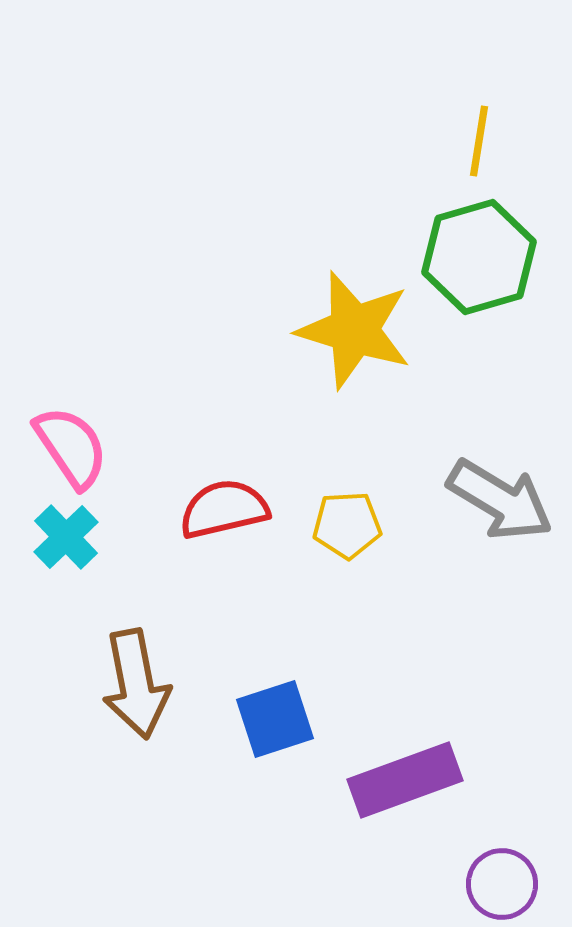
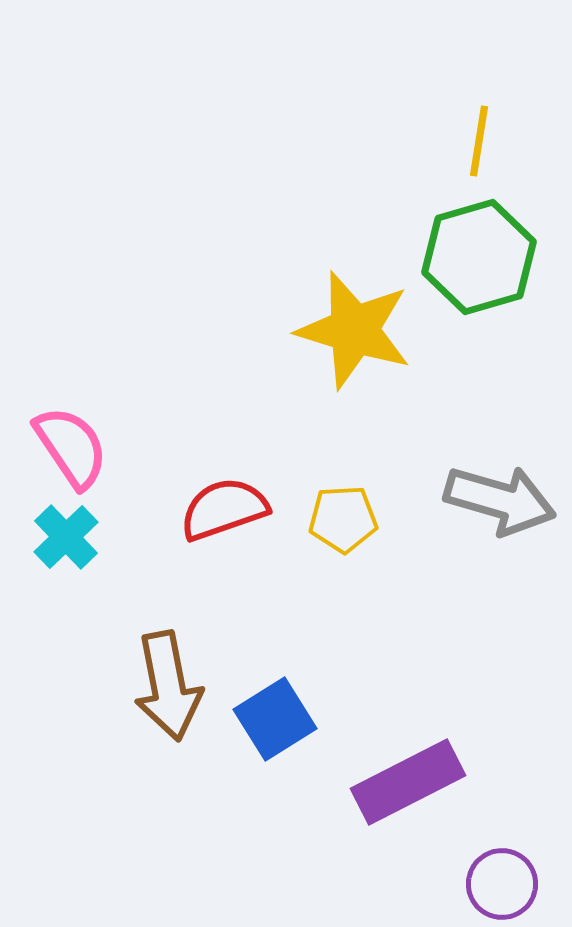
gray arrow: rotated 15 degrees counterclockwise
red semicircle: rotated 6 degrees counterclockwise
yellow pentagon: moved 4 px left, 6 px up
brown arrow: moved 32 px right, 2 px down
blue square: rotated 14 degrees counterclockwise
purple rectangle: moved 3 px right, 2 px down; rotated 7 degrees counterclockwise
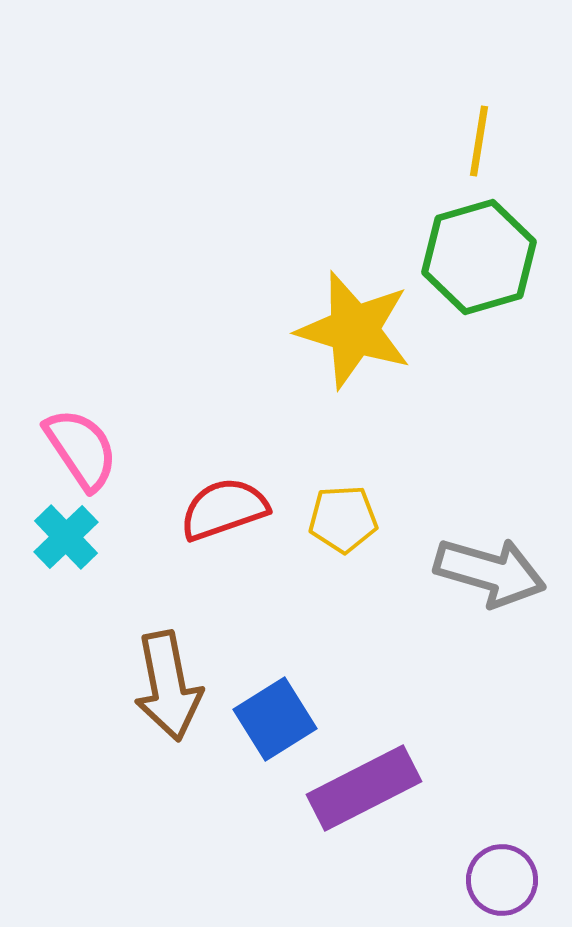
pink semicircle: moved 10 px right, 2 px down
gray arrow: moved 10 px left, 72 px down
purple rectangle: moved 44 px left, 6 px down
purple circle: moved 4 px up
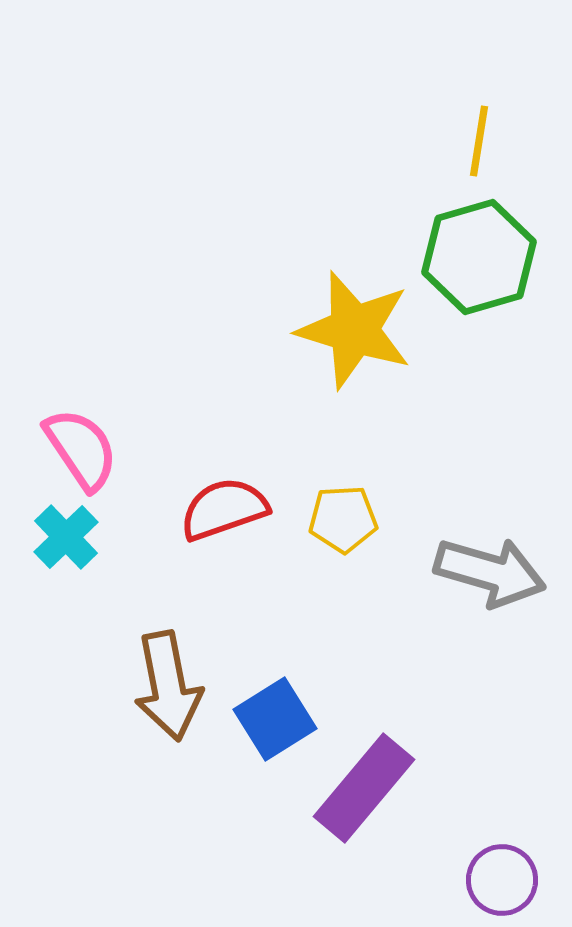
purple rectangle: rotated 23 degrees counterclockwise
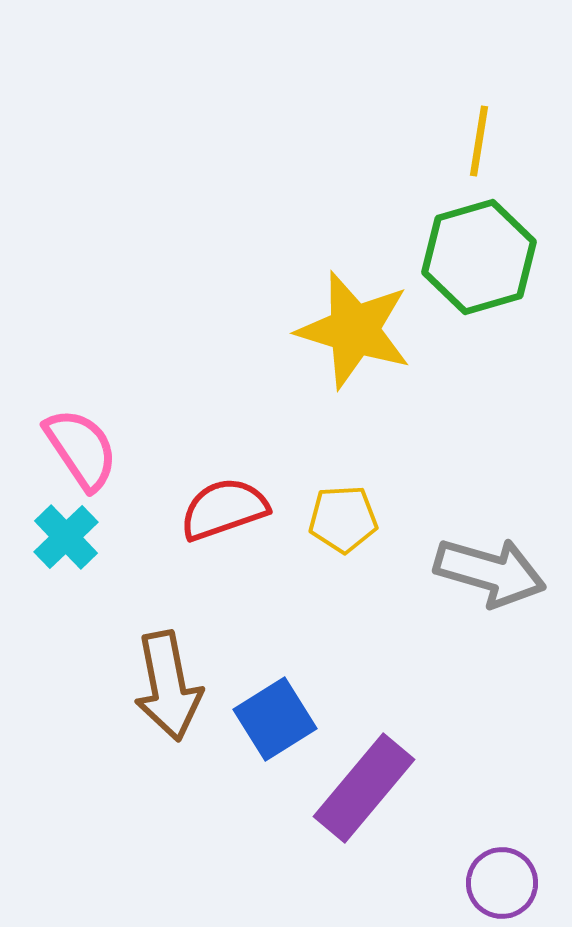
purple circle: moved 3 px down
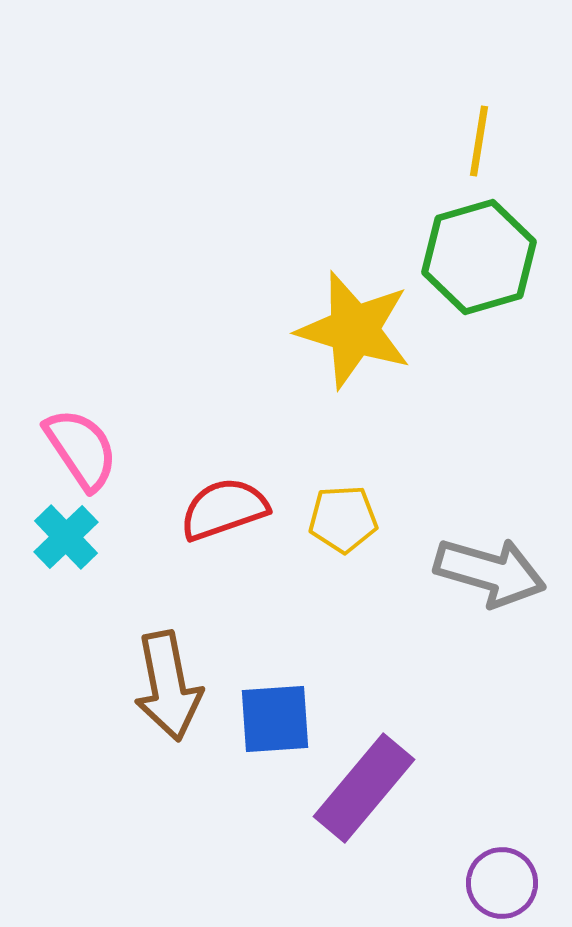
blue square: rotated 28 degrees clockwise
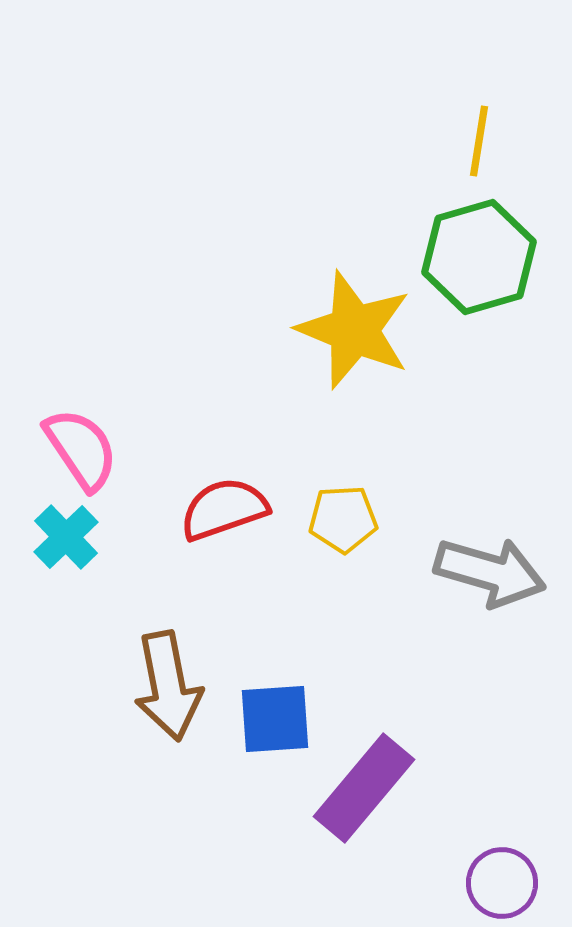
yellow star: rotated 5 degrees clockwise
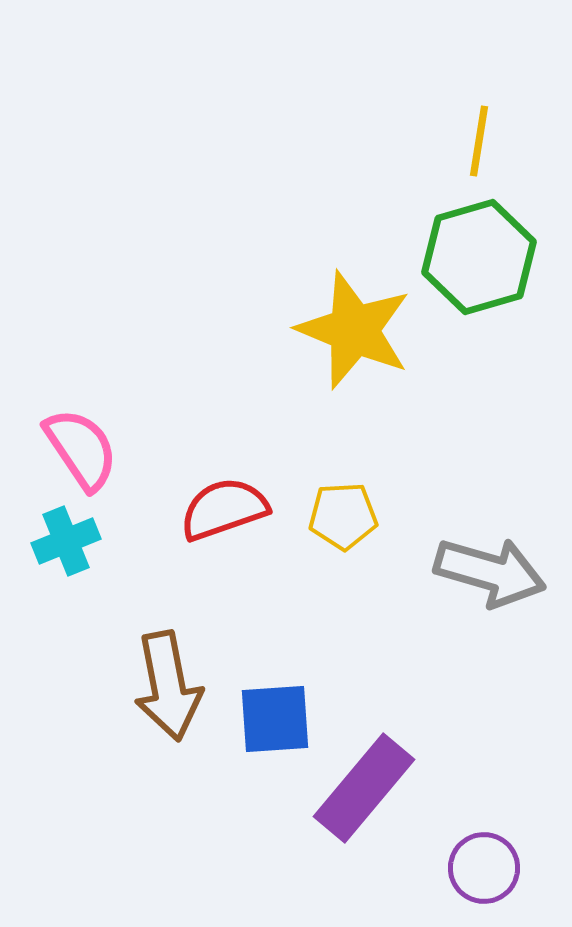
yellow pentagon: moved 3 px up
cyan cross: moved 4 px down; rotated 22 degrees clockwise
purple circle: moved 18 px left, 15 px up
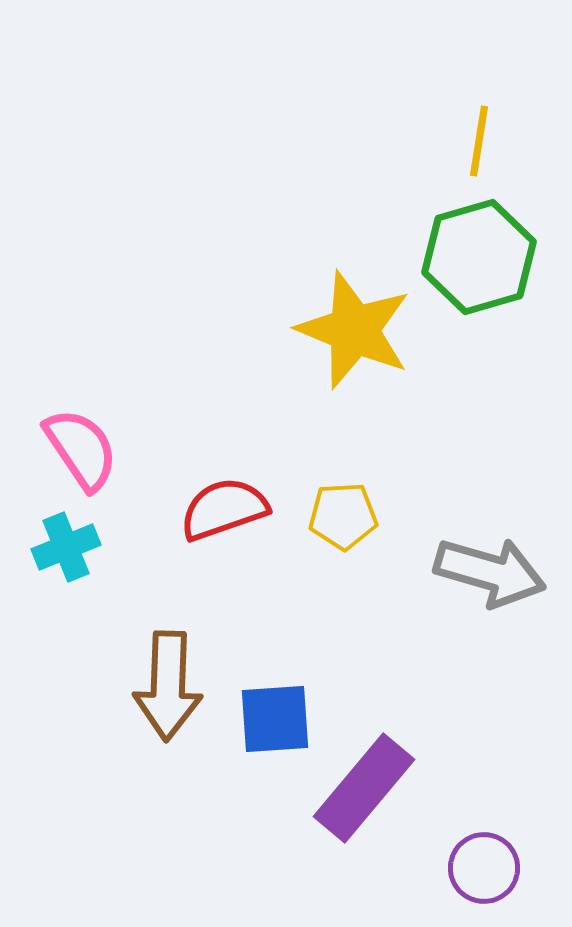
cyan cross: moved 6 px down
brown arrow: rotated 13 degrees clockwise
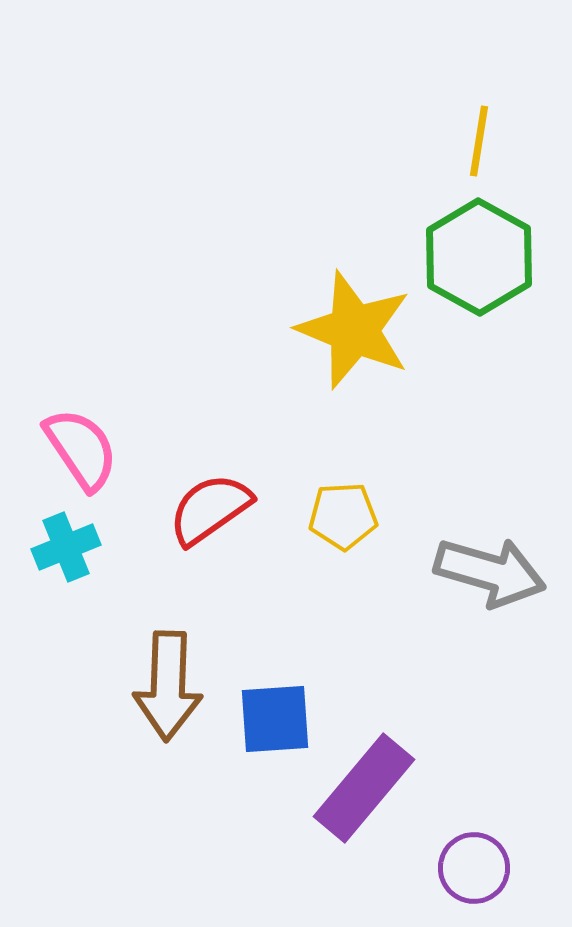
green hexagon: rotated 15 degrees counterclockwise
red semicircle: moved 14 px left; rotated 16 degrees counterclockwise
purple circle: moved 10 px left
